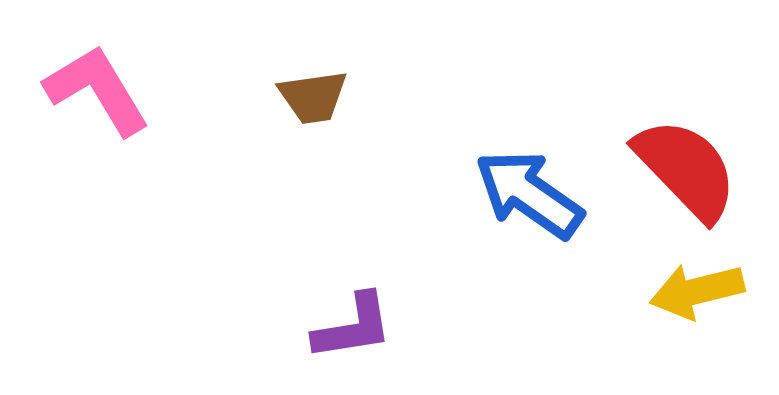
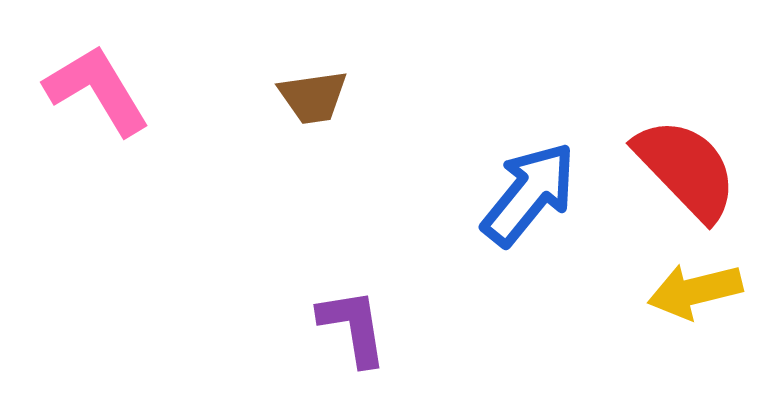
blue arrow: rotated 94 degrees clockwise
yellow arrow: moved 2 px left
purple L-shape: rotated 90 degrees counterclockwise
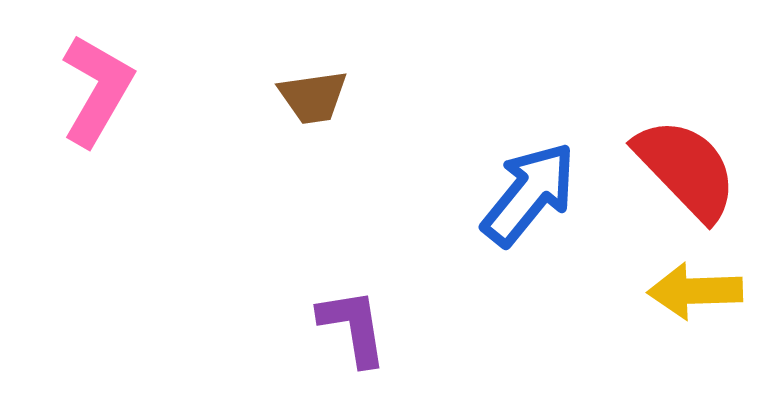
pink L-shape: rotated 61 degrees clockwise
yellow arrow: rotated 12 degrees clockwise
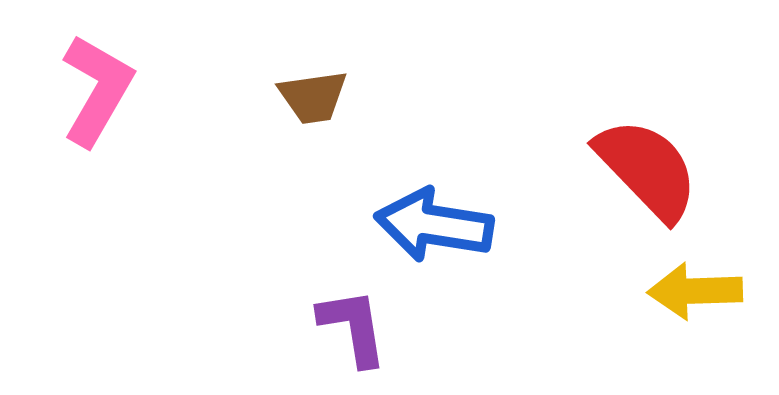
red semicircle: moved 39 px left
blue arrow: moved 95 px left, 31 px down; rotated 120 degrees counterclockwise
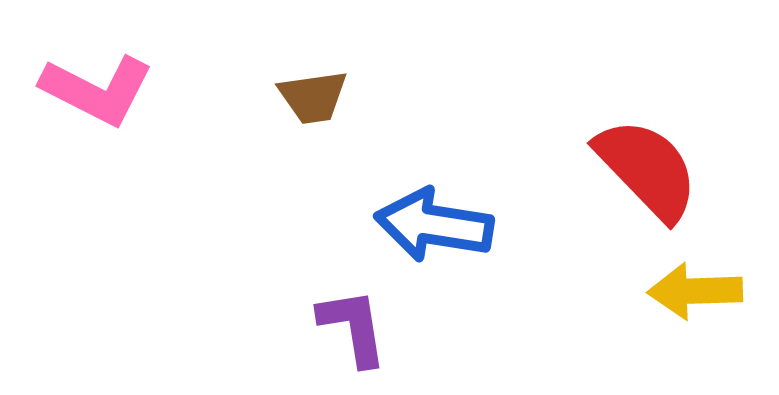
pink L-shape: rotated 87 degrees clockwise
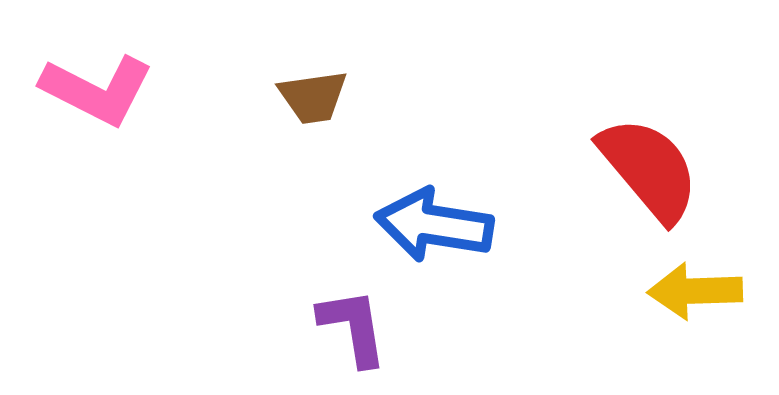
red semicircle: moved 2 px right; rotated 4 degrees clockwise
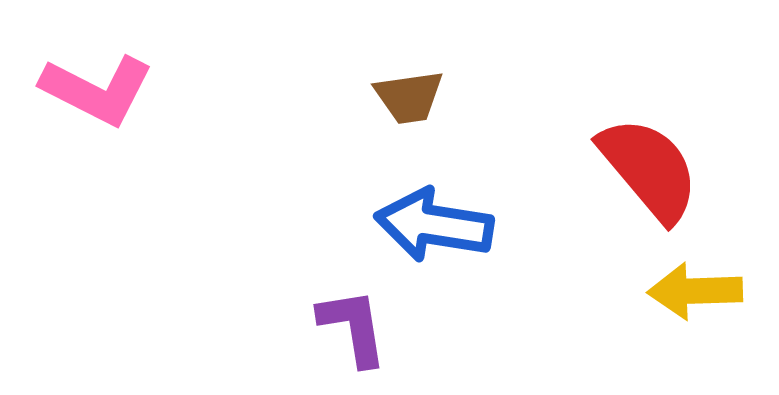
brown trapezoid: moved 96 px right
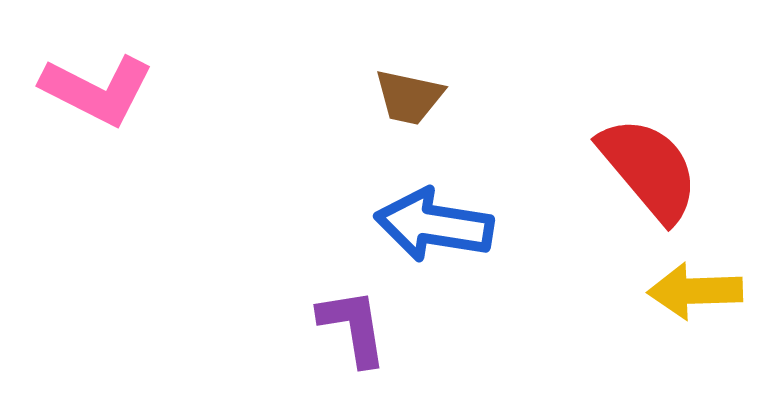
brown trapezoid: rotated 20 degrees clockwise
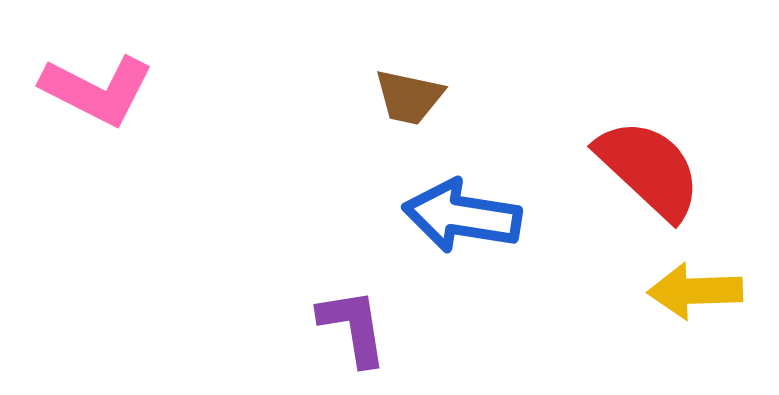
red semicircle: rotated 7 degrees counterclockwise
blue arrow: moved 28 px right, 9 px up
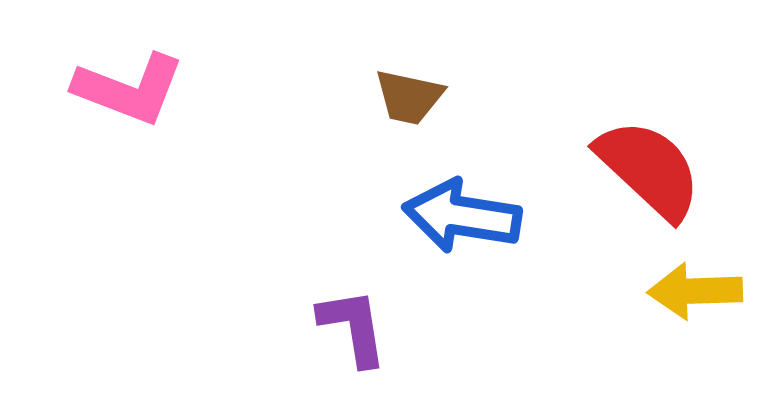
pink L-shape: moved 32 px right, 1 px up; rotated 6 degrees counterclockwise
